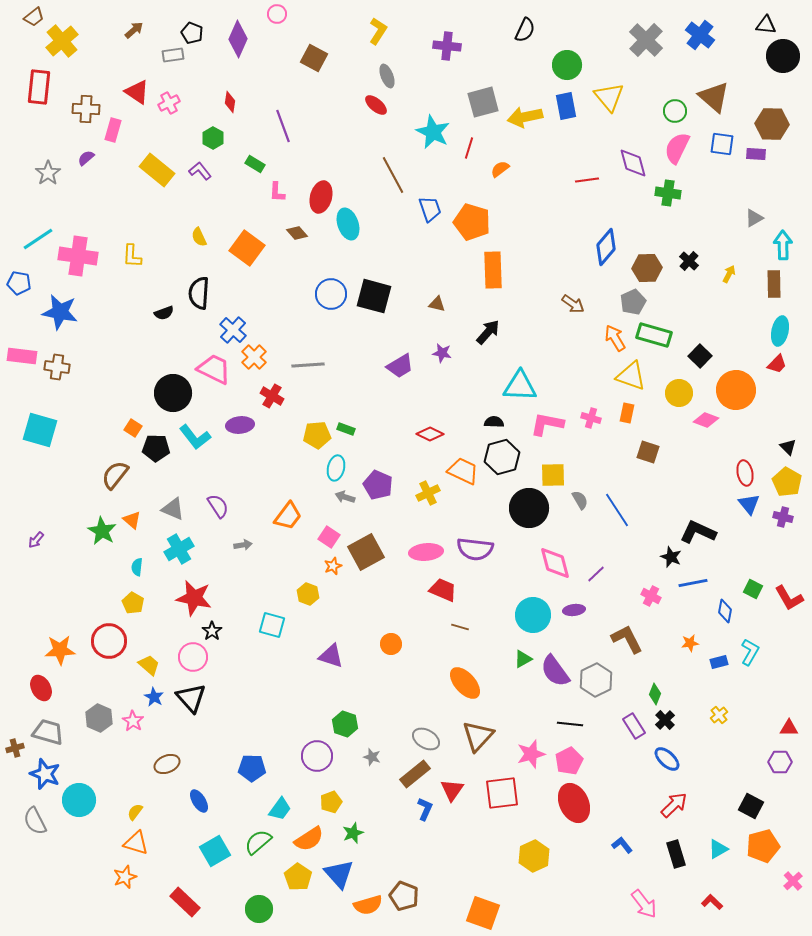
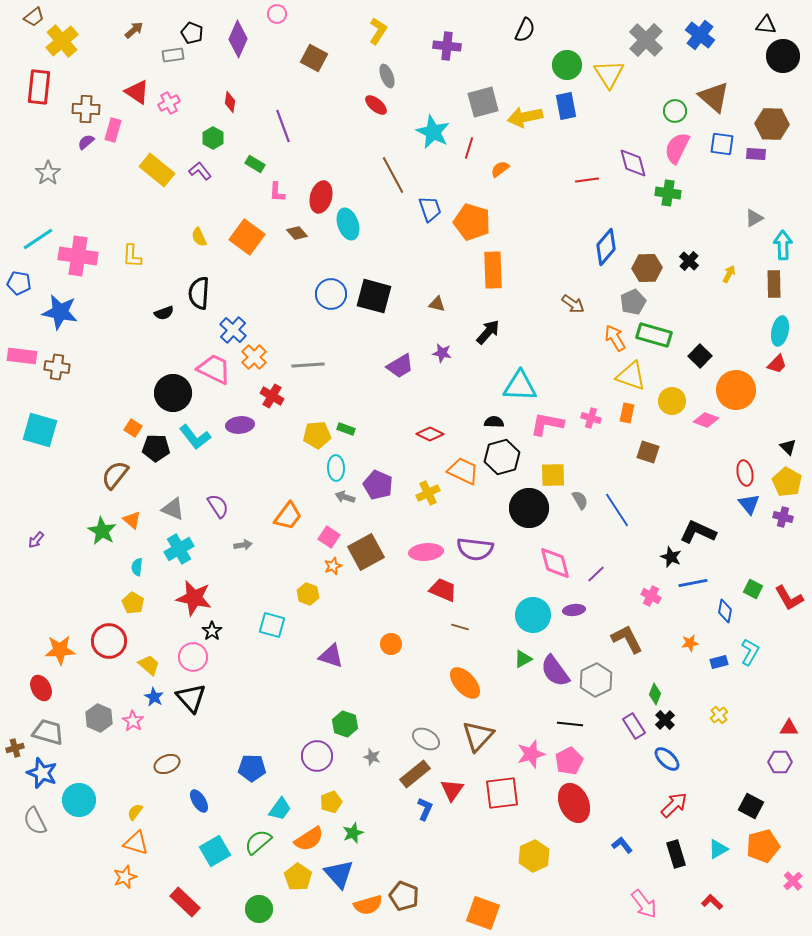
yellow triangle at (609, 97): moved 23 px up; rotated 8 degrees clockwise
purple semicircle at (86, 158): moved 16 px up
orange square at (247, 248): moved 11 px up
yellow circle at (679, 393): moved 7 px left, 8 px down
cyan ellipse at (336, 468): rotated 15 degrees counterclockwise
blue star at (45, 774): moved 3 px left, 1 px up
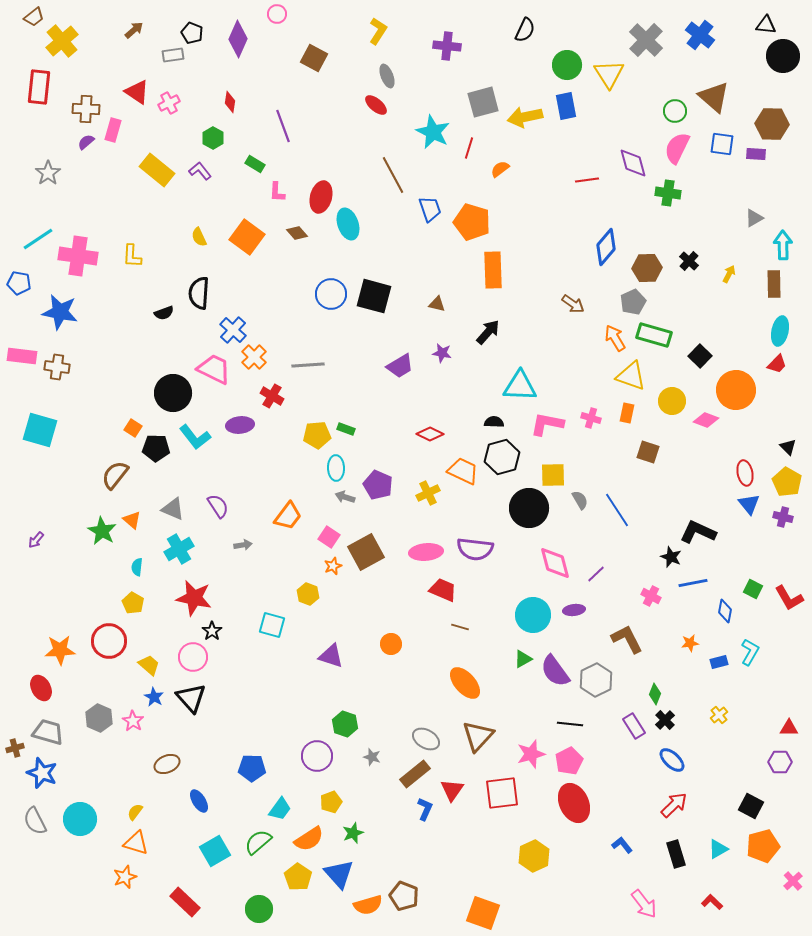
blue ellipse at (667, 759): moved 5 px right, 1 px down
cyan circle at (79, 800): moved 1 px right, 19 px down
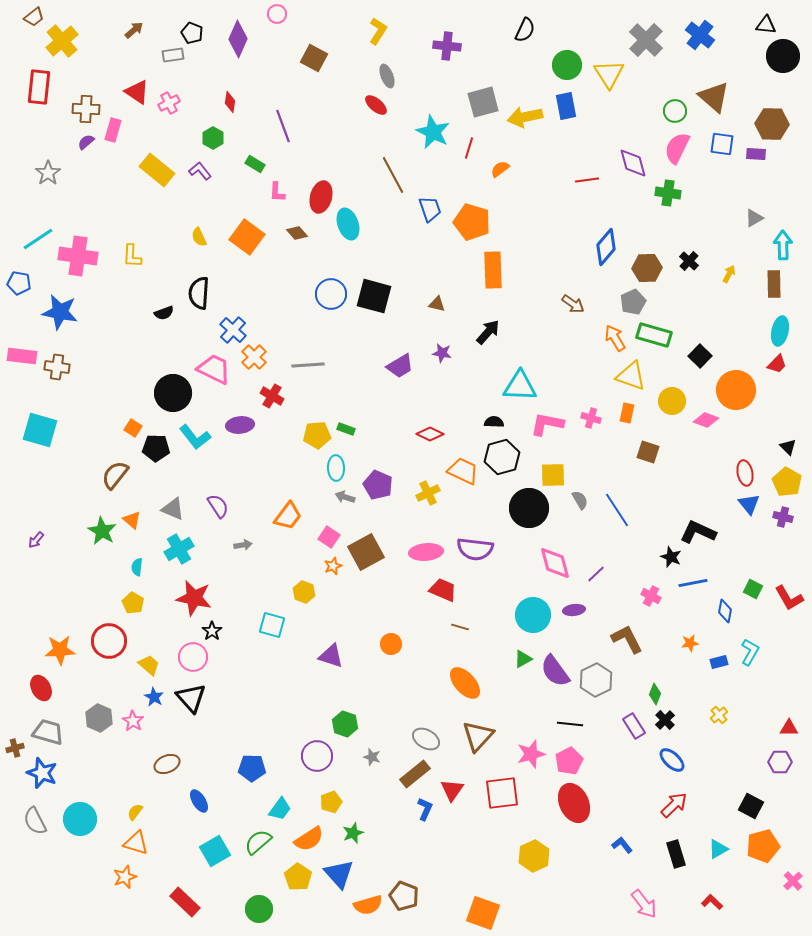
yellow hexagon at (308, 594): moved 4 px left, 2 px up
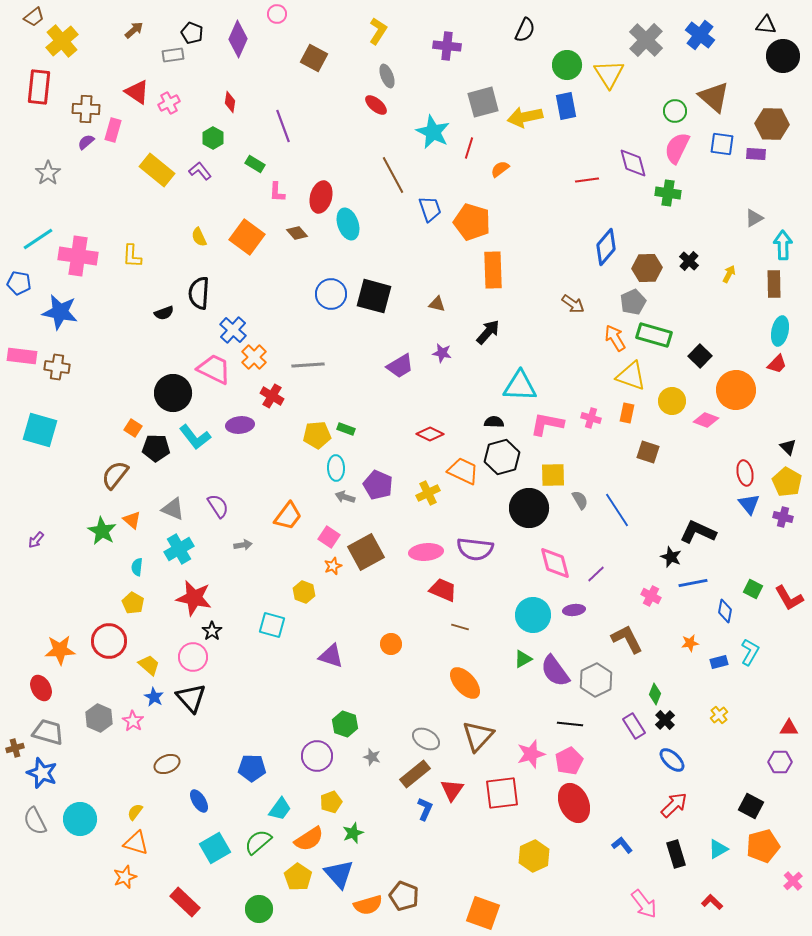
cyan square at (215, 851): moved 3 px up
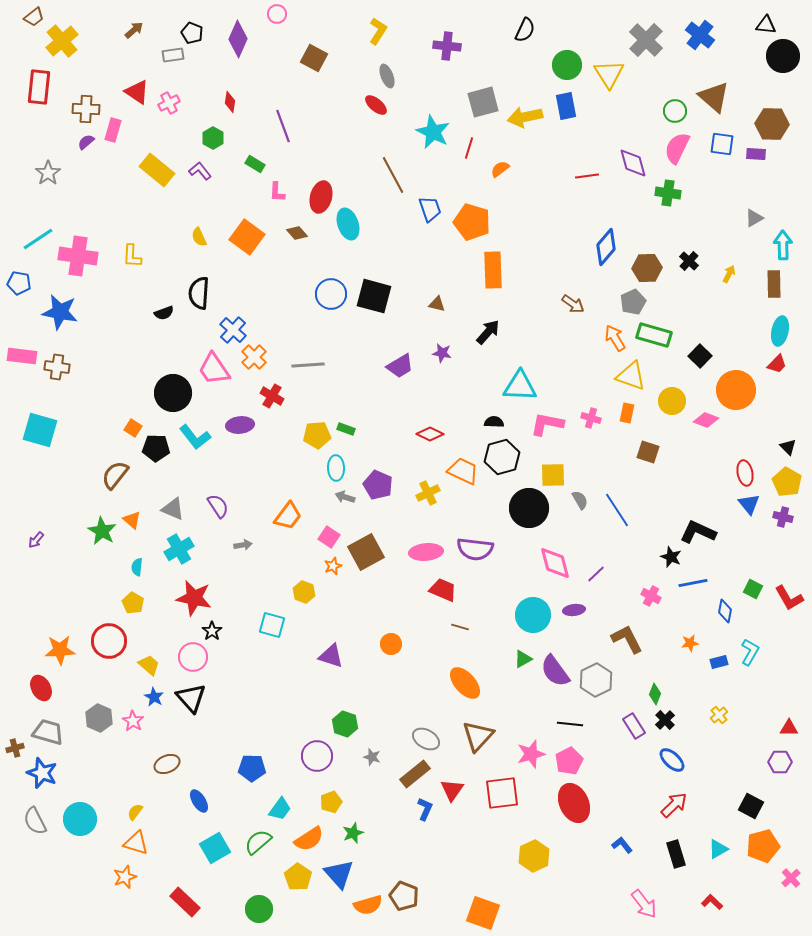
red line at (587, 180): moved 4 px up
pink trapezoid at (214, 369): rotated 150 degrees counterclockwise
pink cross at (793, 881): moved 2 px left, 3 px up
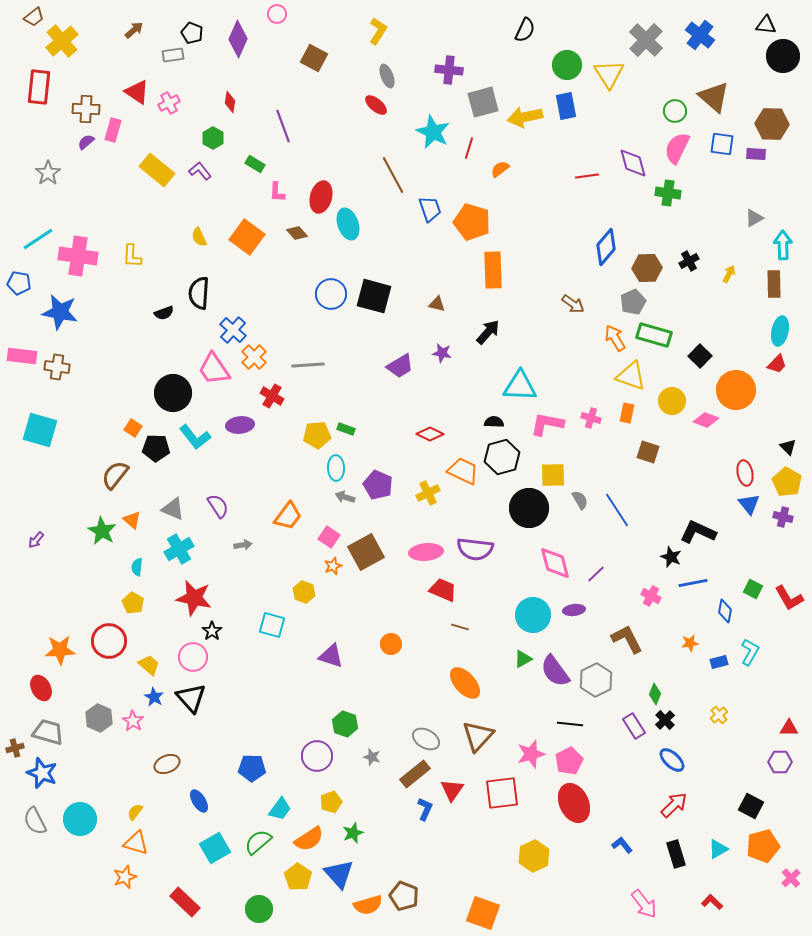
purple cross at (447, 46): moved 2 px right, 24 px down
black cross at (689, 261): rotated 18 degrees clockwise
